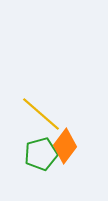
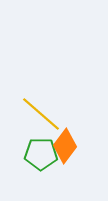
green pentagon: rotated 16 degrees clockwise
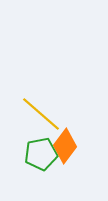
green pentagon: rotated 12 degrees counterclockwise
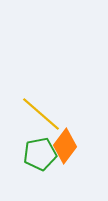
green pentagon: moved 1 px left
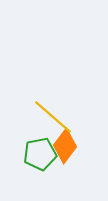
yellow line: moved 12 px right, 3 px down
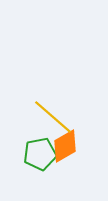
orange diamond: rotated 24 degrees clockwise
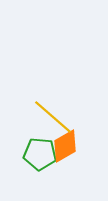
green pentagon: rotated 16 degrees clockwise
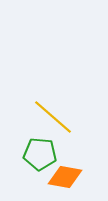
orange diamond: moved 31 px down; rotated 40 degrees clockwise
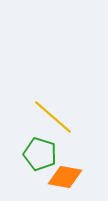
green pentagon: rotated 12 degrees clockwise
